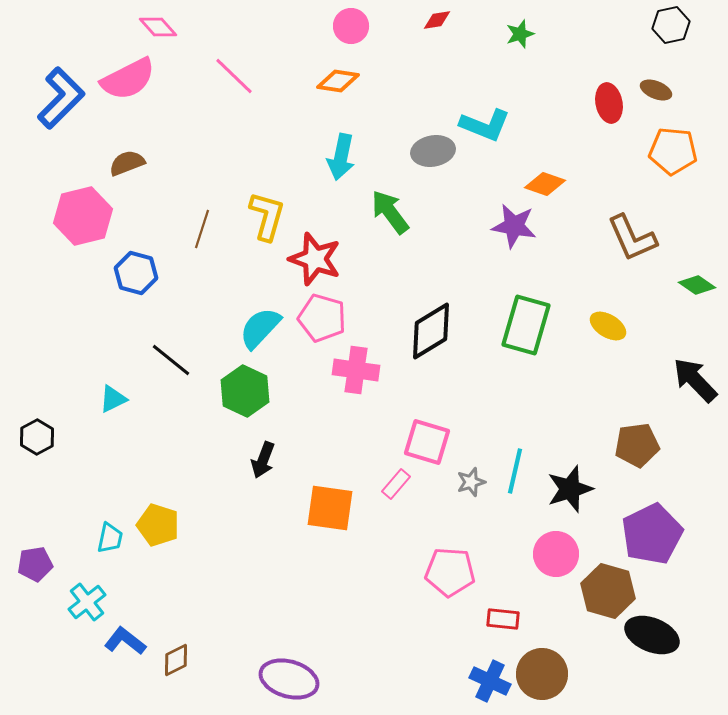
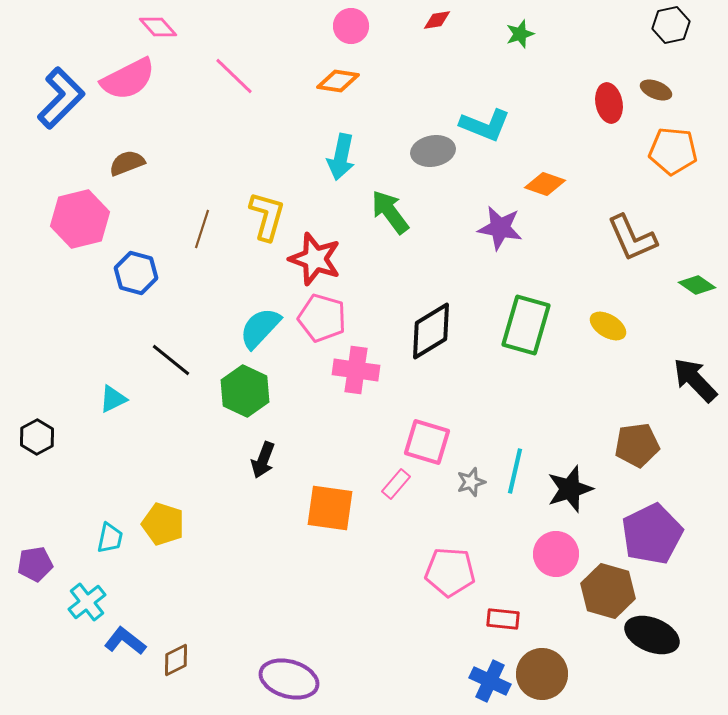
pink hexagon at (83, 216): moved 3 px left, 3 px down
purple star at (514, 226): moved 14 px left, 2 px down
yellow pentagon at (158, 525): moved 5 px right, 1 px up
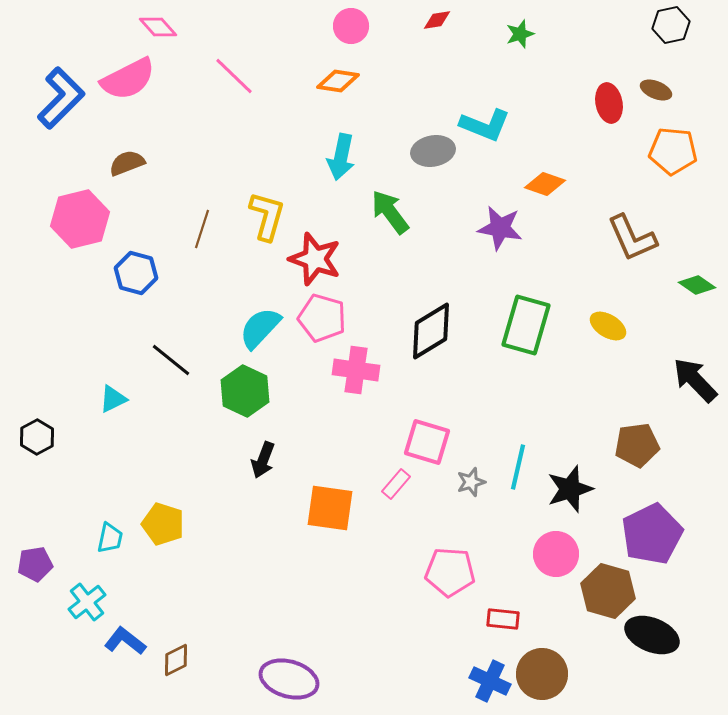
cyan line at (515, 471): moved 3 px right, 4 px up
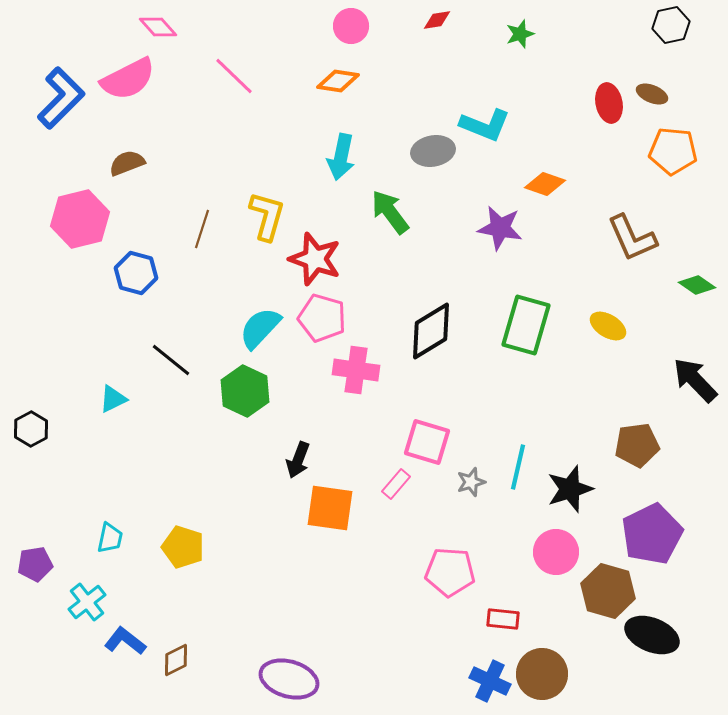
brown ellipse at (656, 90): moved 4 px left, 4 px down
black hexagon at (37, 437): moved 6 px left, 8 px up
black arrow at (263, 460): moved 35 px right
yellow pentagon at (163, 524): moved 20 px right, 23 px down
pink circle at (556, 554): moved 2 px up
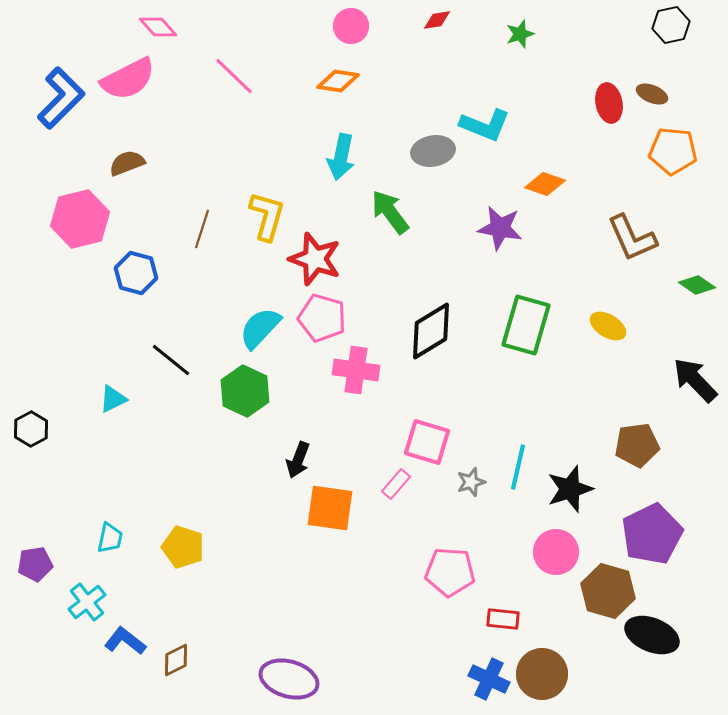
blue cross at (490, 681): moved 1 px left, 2 px up
